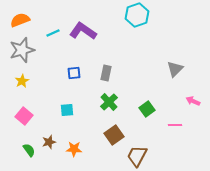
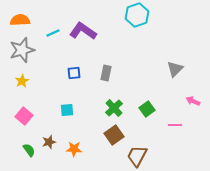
orange semicircle: rotated 18 degrees clockwise
green cross: moved 5 px right, 6 px down
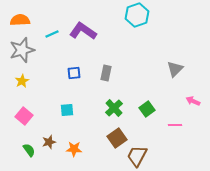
cyan line: moved 1 px left, 1 px down
brown square: moved 3 px right, 3 px down
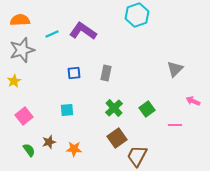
yellow star: moved 8 px left
pink square: rotated 12 degrees clockwise
